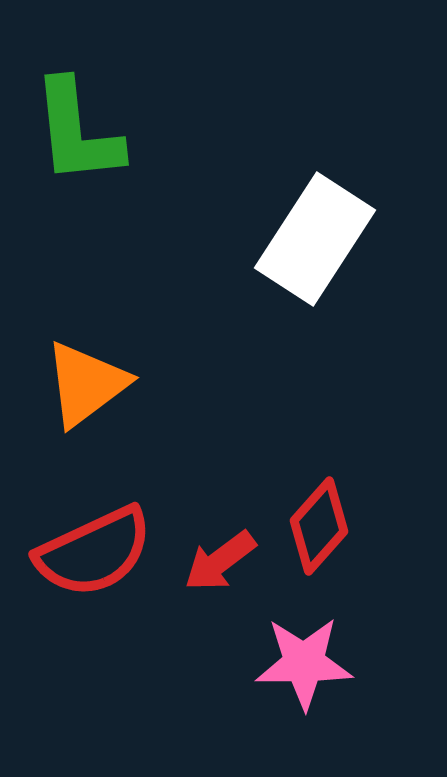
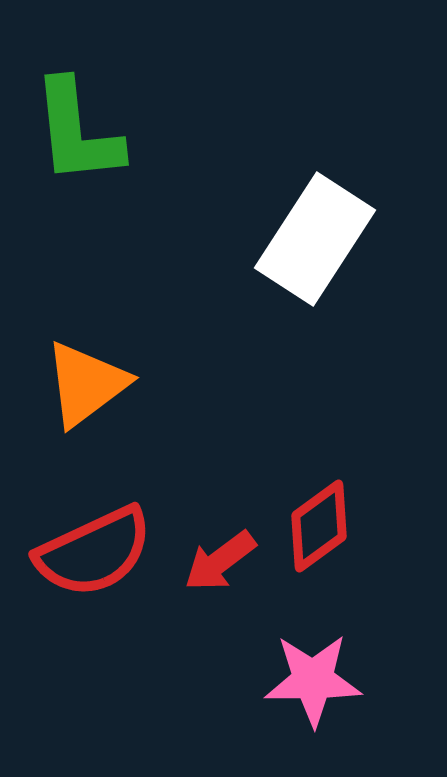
red diamond: rotated 12 degrees clockwise
pink star: moved 9 px right, 17 px down
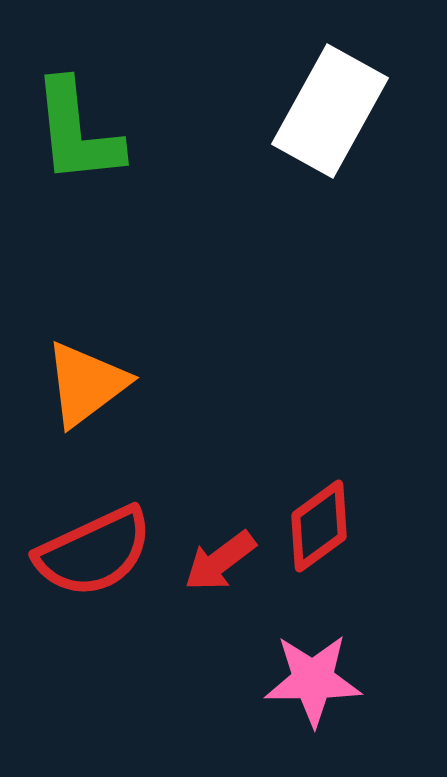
white rectangle: moved 15 px right, 128 px up; rotated 4 degrees counterclockwise
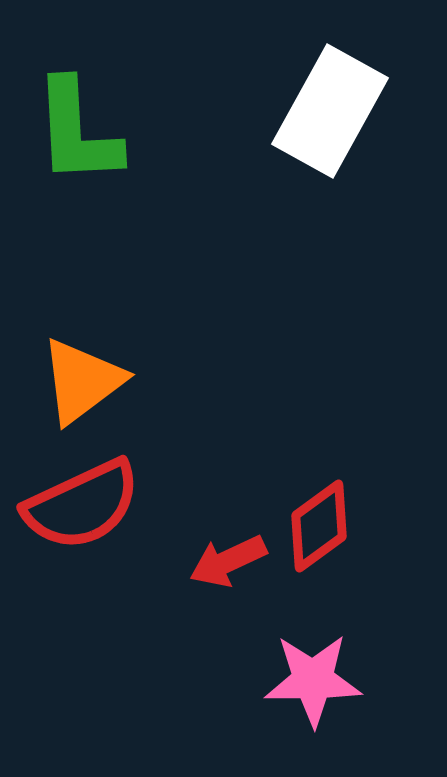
green L-shape: rotated 3 degrees clockwise
orange triangle: moved 4 px left, 3 px up
red semicircle: moved 12 px left, 47 px up
red arrow: moved 8 px right; rotated 12 degrees clockwise
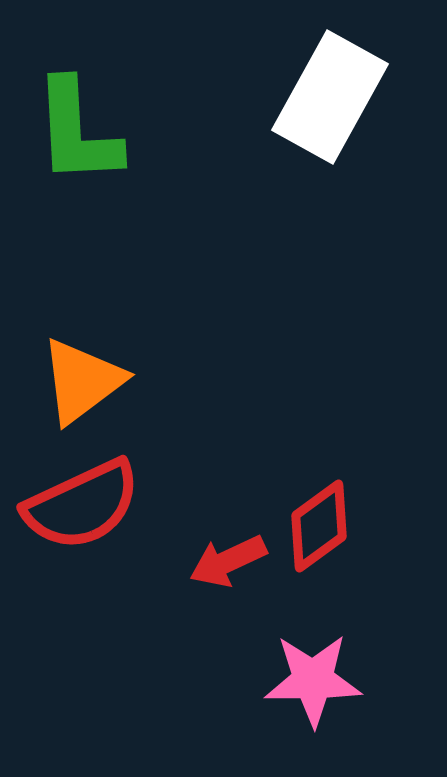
white rectangle: moved 14 px up
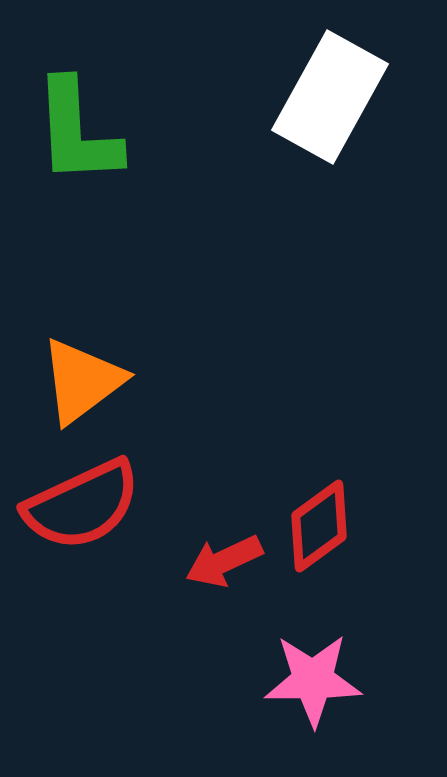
red arrow: moved 4 px left
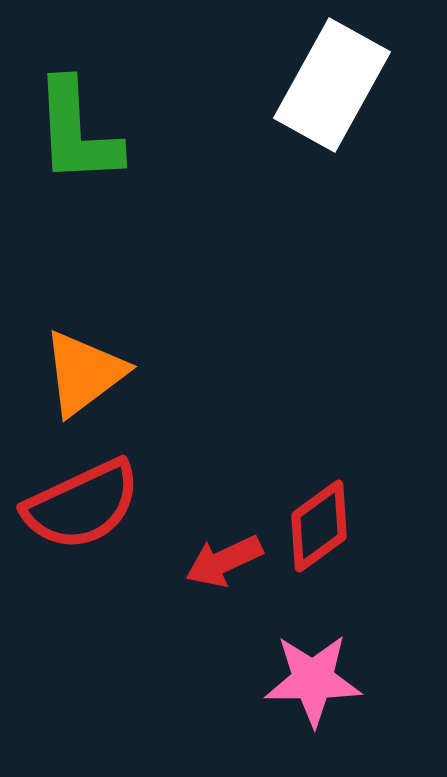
white rectangle: moved 2 px right, 12 px up
orange triangle: moved 2 px right, 8 px up
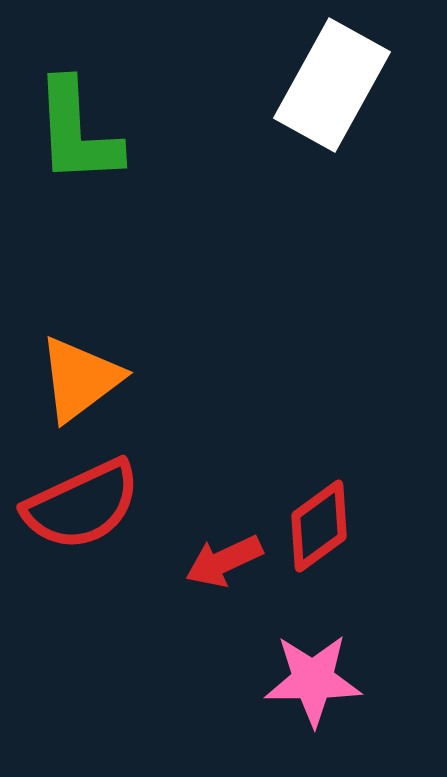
orange triangle: moved 4 px left, 6 px down
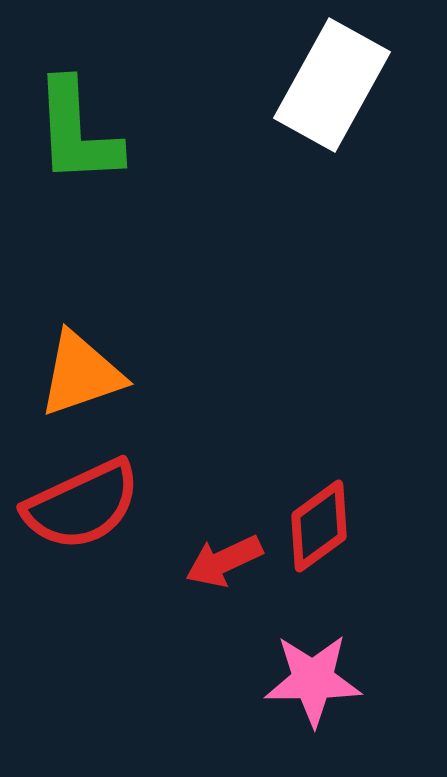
orange triangle: moved 1 px right, 5 px up; rotated 18 degrees clockwise
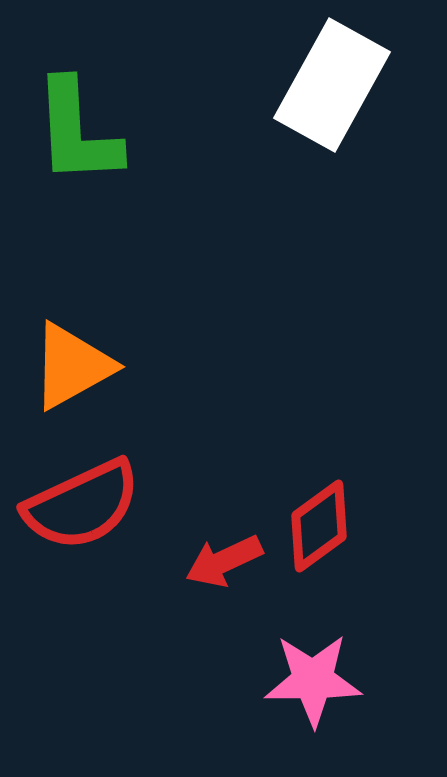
orange triangle: moved 9 px left, 8 px up; rotated 10 degrees counterclockwise
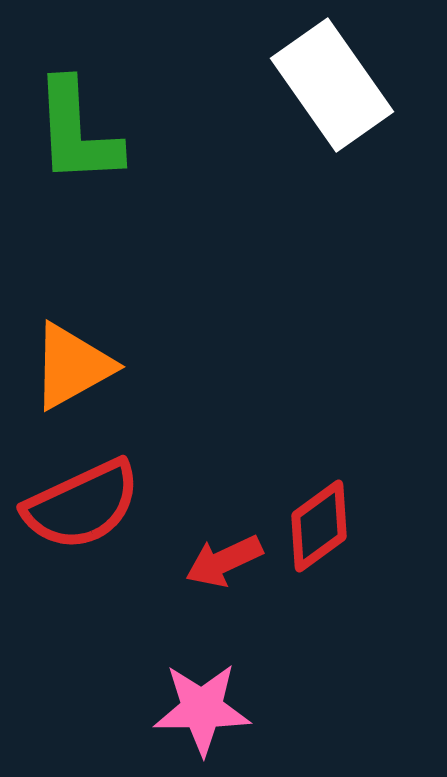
white rectangle: rotated 64 degrees counterclockwise
pink star: moved 111 px left, 29 px down
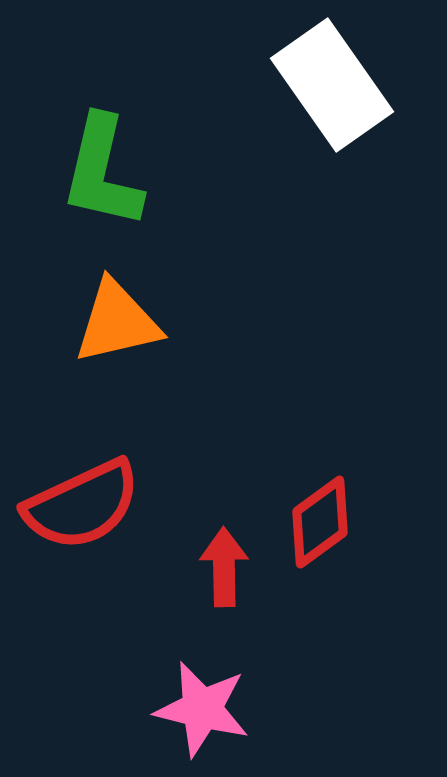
green L-shape: moved 25 px right, 40 px down; rotated 16 degrees clockwise
orange triangle: moved 45 px right, 44 px up; rotated 16 degrees clockwise
red diamond: moved 1 px right, 4 px up
red arrow: moved 6 px down; rotated 114 degrees clockwise
pink star: rotated 14 degrees clockwise
